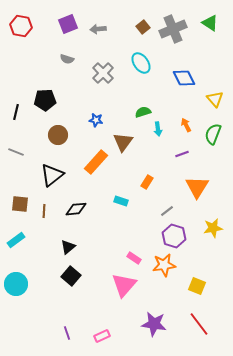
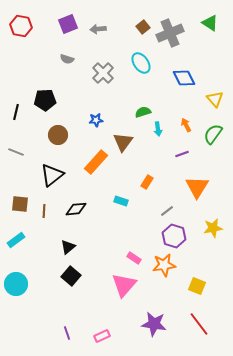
gray cross at (173, 29): moved 3 px left, 4 px down
blue star at (96, 120): rotated 16 degrees counterclockwise
green semicircle at (213, 134): rotated 15 degrees clockwise
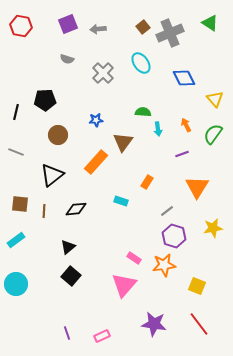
green semicircle at (143, 112): rotated 21 degrees clockwise
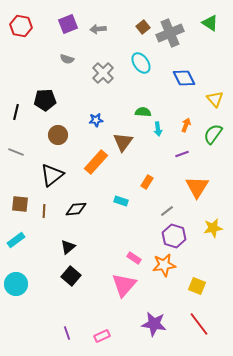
orange arrow at (186, 125): rotated 48 degrees clockwise
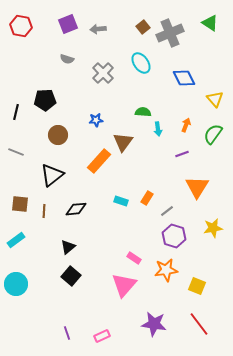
orange rectangle at (96, 162): moved 3 px right, 1 px up
orange rectangle at (147, 182): moved 16 px down
orange star at (164, 265): moved 2 px right, 5 px down
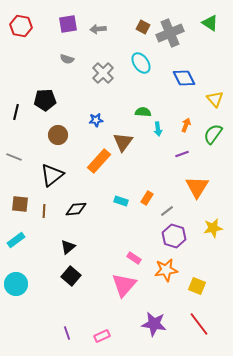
purple square at (68, 24): rotated 12 degrees clockwise
brown square at (143, 27): rotated 24 degrees counterclockwise
gray line at (16, 152): moved 2 px left, 5 px down
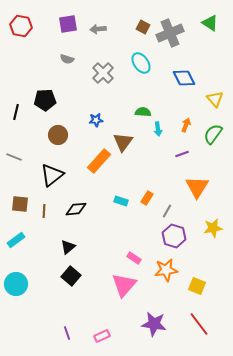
gray line at (167, 211): rotated 24 degrees counterclockwise
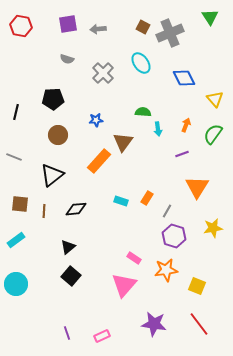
green triangle at (210, 23): moved 6 px up; rotated 24 degrees clockwise
black pentagon at (45, 100): moved 8 px right, 1 px up
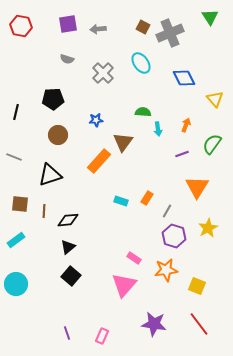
green semicircle at (213, 134): moved 1 px left, 10 px down
black triangle at (52, 175): moved 2 px left; rotated 20 degrees clockwise
black diamond at (76, 209): moved 8 px left, 11 px down
yellow star at (213, 228): moved 5 px left; rotated 18 degrees counterclockwise
pink rectangle at (102, 336): rotated 42 degrees counterclockwise
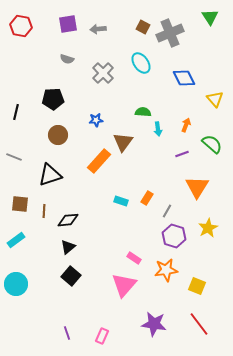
green semicircle at (212, 144): rotated 95 degrees clockwise
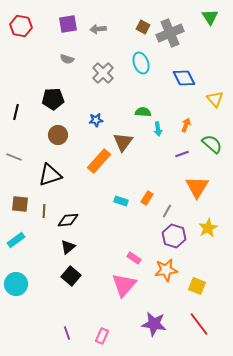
cyan ellipse at (141, 63): rotated 15 degrees clockwise
